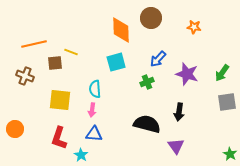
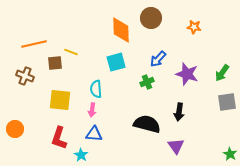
cyan semicircle: moved 1 px right
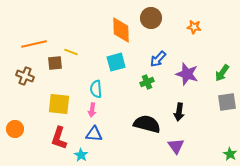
yellow square: moved 1 px left, 4 px down
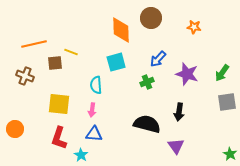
cyan semicircle: moved 4 px up
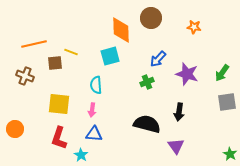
cyan square: moved 6 px left, 6 px up
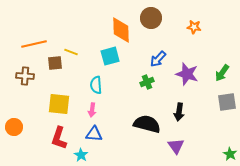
brown cross: rotated 18 degrees counterclockwise
orange circle: moved 1 px left, 2 px up
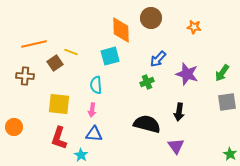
brown square: rotated 28 degrees counterclockwise
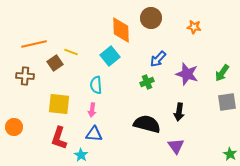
cyan square: rotated 24 degrees counterclockwise
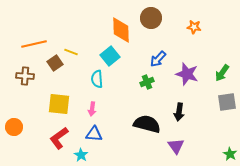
cyan semicircle: moved 1 px right, 6 px up
pink arrow: moved 1 px up
red L-shape: rotated 35 degrees clockwise
